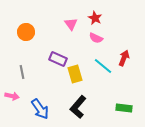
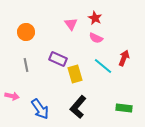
gray line: moved 4 px right, 7 px up
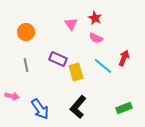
yellow rectangle: moved 1 px right, 2 px up
green rectangle: rotated 28 degrees counterclockwise
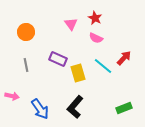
red arrow: rotated 21 degrees clockwise
yellow rectangle: moved 2 px right, 1 px down
black L-shape: moved 3 px left
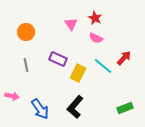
yellow rectangle: rotated 42 degrees clockwise
green rectangle: moved 1 px right
